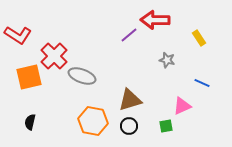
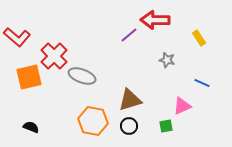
red L-shape: moved 1 px left, 2 px down; rotated 8 degrees clockwise
black semicircle: moved 1 px right, 5 px down; rotated 98 degrees clockwise
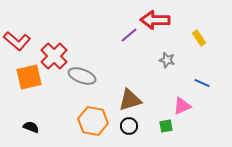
red L-shape: moved 4 px down
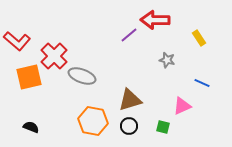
green square: moved 3 px left, 1 px down; rotated 24 degrees clockwise
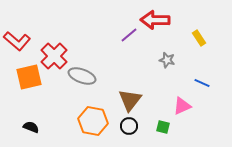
brown triangle: rotated 35 degrees counterclockwise
